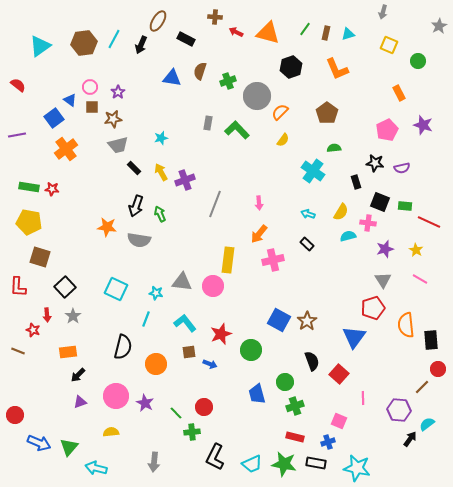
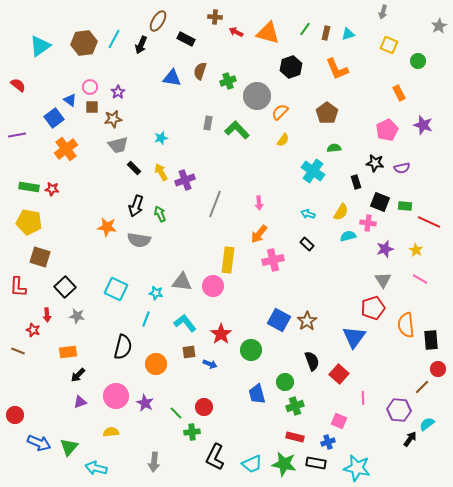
gray star at (73, 316): moved 4 px right; rotated 28 degrees counterclockwise
red star at (221, 334): rotated 15 degrees counterclockwise
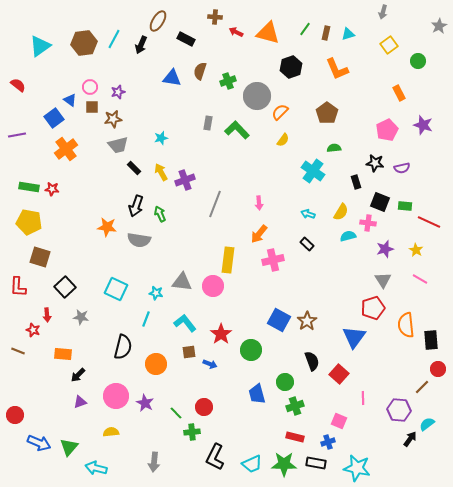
yellow square at (389, 45): rotated 30 degrees clockwise
purple star at (118, 92): rotated 16 degrees clockwise
gray star at (77, 316): moved 4 px right, 1 px down
orange rectangle at (68, 352): moved 5 px left, 2 px down; rotated 12 degrees clockwise
green star at (284, 464): rotated 10 degrees counterclockwise
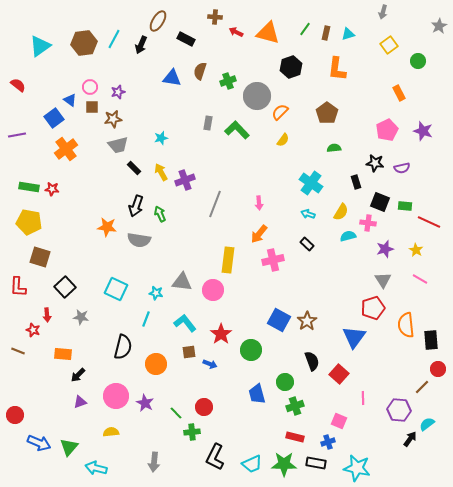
orange L-shape at (337, 69): rotated 30 degrees clockwise
purple star at (423, 125): moved 6 px down
cyan cross at (313, 171): moved 2 px left, 12 px down
pink circle at (213, 286): moved 4 px down
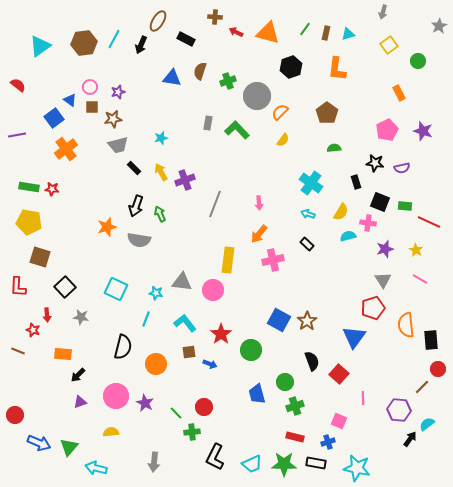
orange star at (107, 227): rotated 24 degrees counterclockwise
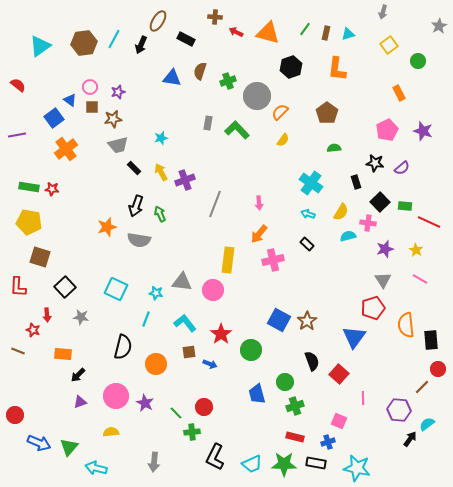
purple semicircle at (402, 168): rotated 28 degrees counterclockwise
black square at (380, 202): rotated 24 degrees clockwise
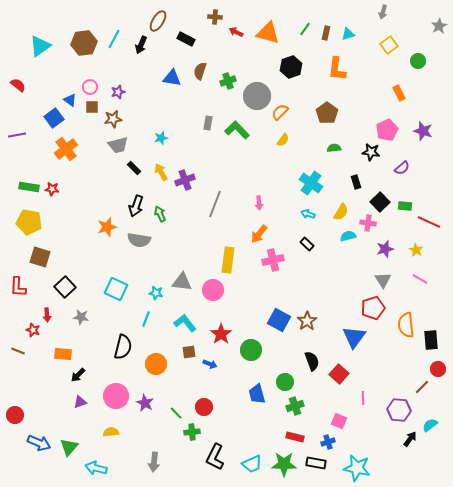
black star at (375, 163): moved 4 px left, 11 px up
cyan semicircle at (427, 424): moved 3 px right, 1 px down
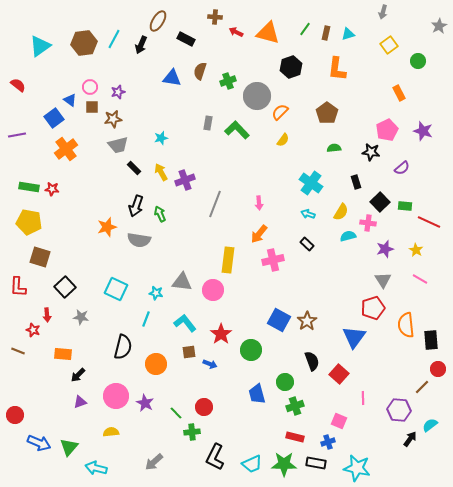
gray arrow at (154, 462): rotated 42 degrees clockwise
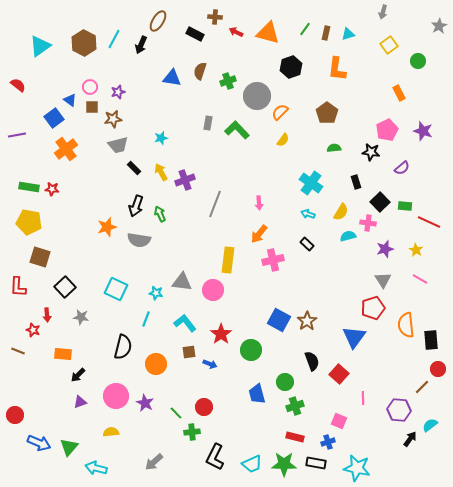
black rectangle at (186, 39): moved 9 px right, 5 px up
brown hexagon at (84, 43): rotated 25 degrees counterclockwise
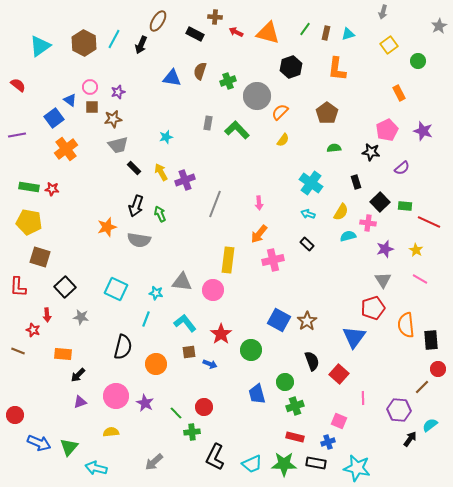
cyan star at (161, 138): moved 5 px right, 1 px up
